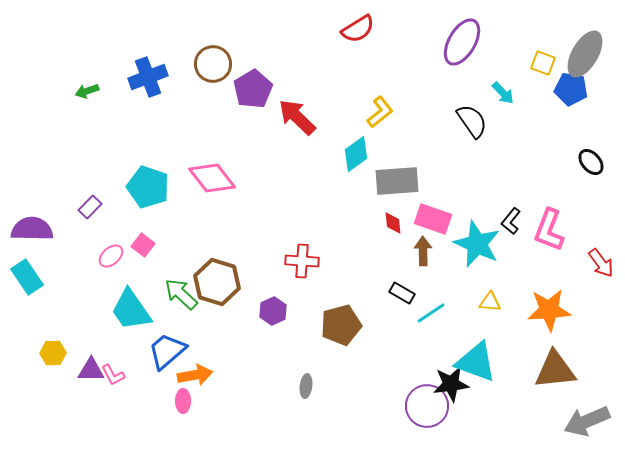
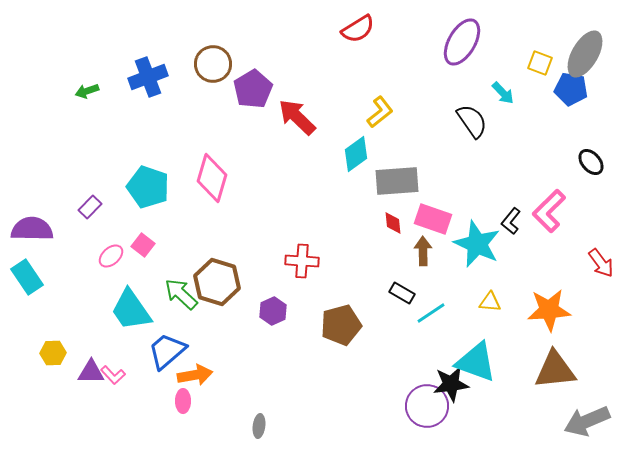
yellow square at (543, 63): moved 3 px left
pink diamond at (212, 178): rotated 54 degrees clockwise
pink L-shape at (549, 230): moved 19 px up; rotated 24 degrees clockwise
purple triangle at (91, 370): moved 2 px down
pink L-shape at (113, 375): rotated 15 degrees counterclockwise
gray ellipse at (306, 386): moved 47 px left, 40 px down
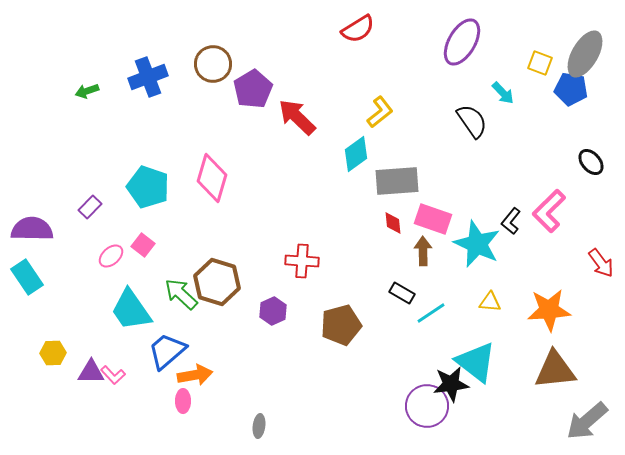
cyan triangle at (476, 362): rotated 18 degrees clockwise
gray arrow at (587, 421): rotated 18 degrees counterclockwise
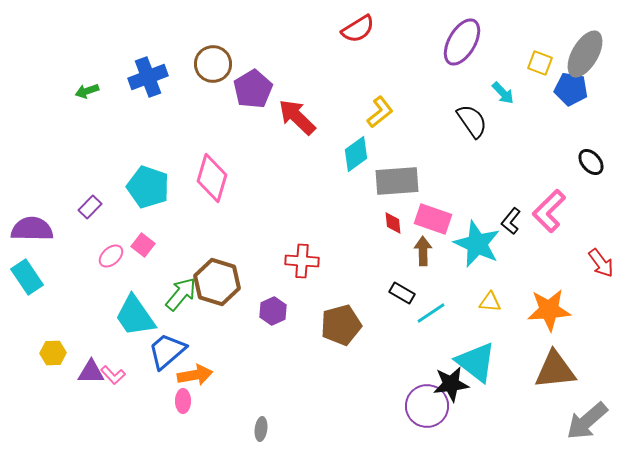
green arrow at (181, 294): rotated 87 degrees clockwise
cyan trapezoid at (131, 310): moved 4 px right, 6 px down
gray ellipse at (259, 426): moved 2 px right, 3 px down
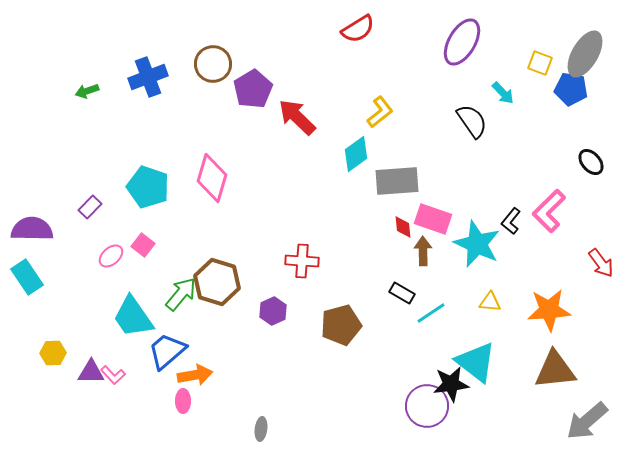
red diamond at (393, 223): moved 10 px right, 4 px down
cyan trapezoid at (135, 316): moved 2 px left, 1 px down
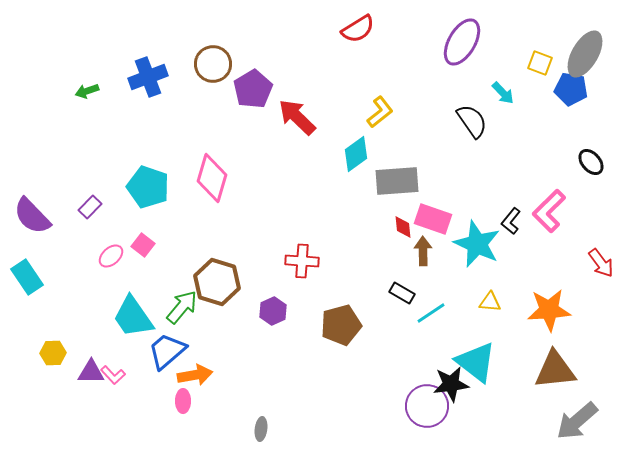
purple semicircle at (32, 229): moved 13 px up; rotated 135 degrees counterclockwise
green arrow at (181, 294): moved 1 px right, 13 px down
gray arrow at (587, 421): moved 10 px left
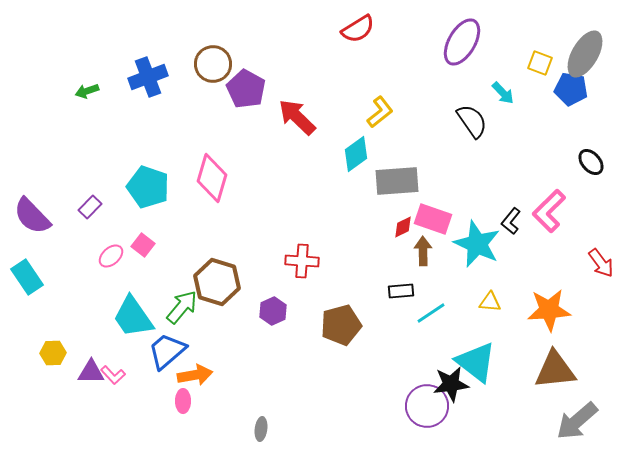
purple pentagon at (253, 89): moved 7 px left; rotated 12 degrees counterclockwise
red diamond at (403, 227): rotated 70 degrees clockwise
black rectangle at (402, 293): moved 1 px left, 2 px up; rotated 35 degrees counterclockwise
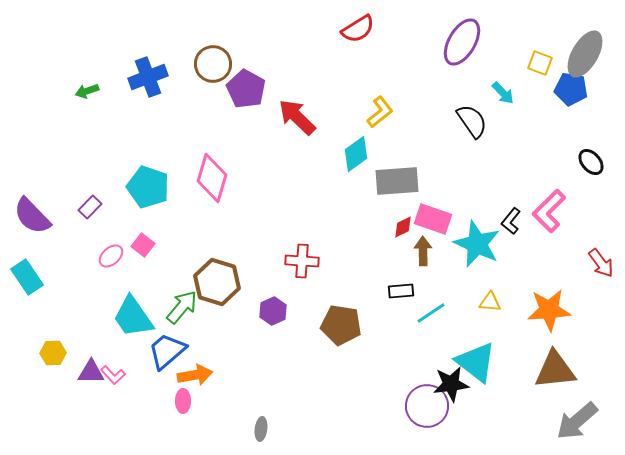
brown pentagon at (341, 325): rotated 24 degrees clockwise
